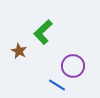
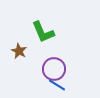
green L-shape: rotated 70 degrees counterclockwise
purple circle: moved 19 px left, 3 px down
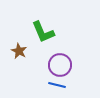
purple circle: moved 6 px right, 4 px up
blue line: rotated 18 degrees counterclockwise
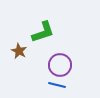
green L-shape: rotated 85 degrees counterclockwise
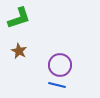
green L-shape: moved 24 px left, 14 px up
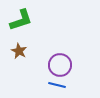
green L-shape: moved 2 px right, 2 px down
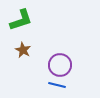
brown star: moved 4 px right, 1 px up
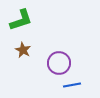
purple circle: moved 1 px left, 2 px up
blue line: moved 15 px right; rotated 24 degrees counterclockwise
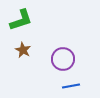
purple circle: moved 4 px right, 4 px up
blue line: moved 1 px left, 1 px down
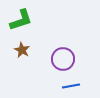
brown star: moved 1 px left
